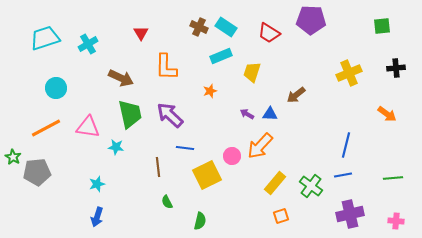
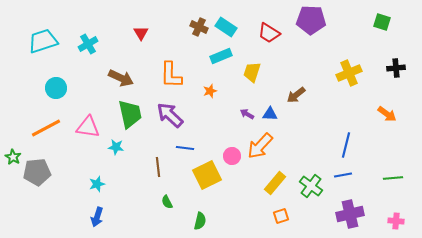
green square at (382, 26): moved 4 px up; rotated 24 degrees clockwise
cyan trapezoid at (45, 38): moved 2 px left, 3 px down
orange L-shape at (166, 67): moved 5 px right, 8 px down
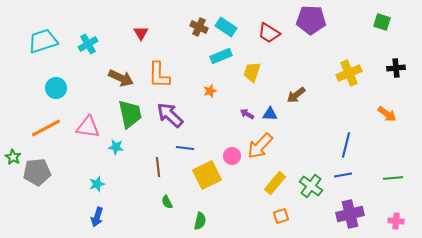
orange L-shape at (171, 75): moved 12 px left
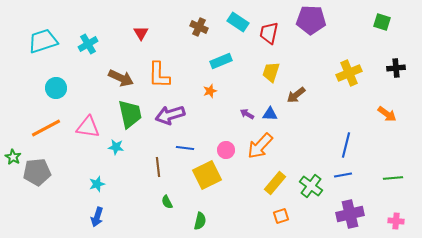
cyan rectangle at (226, 27): moved 12 px right, 5 px up
red trapezoid at (269, 33): rotated 70 degrees clockwise
cyan rectangle at (221, 56): moved 5 px down
yellow trapezoid at (252, 72): moved 19 px right
purple arrow at (170, 115): rotated 60 degrees counterclockwise
pink circle at (232, 156): moved 6 px left, 6 px up
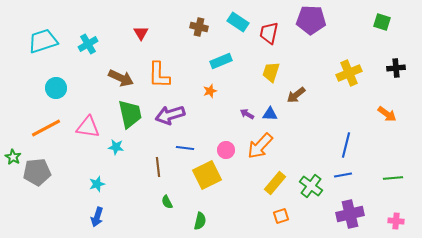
brown cross at (199, 27): rotated 12 degrees counterclockwise
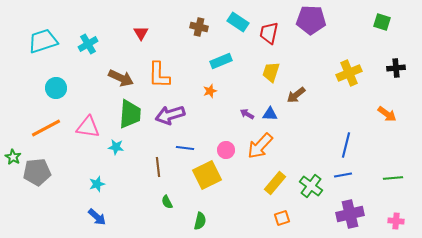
green trapezoid at (130, 114): rotated 16 degrees clockwise
orange square at (281, 216): moved 1 px right, 2 px down
blue arrow at (97, 217): rotated 66 degrees counterclockwise
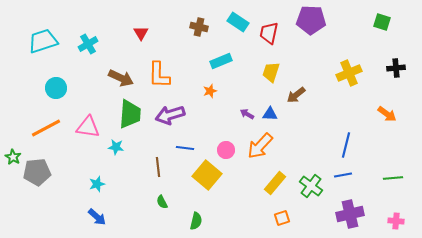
yellow square at (207, 175): rotated 24 degrees counterclockwise
green semicircle at (167, 202): moved 5 px left
green semicircle at (200, 221): moved 4 px left
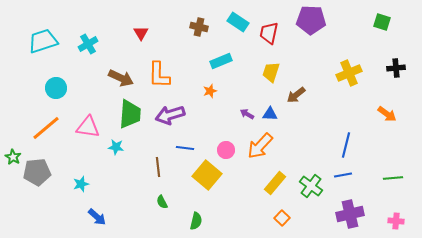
orange line at (46, 128): rotated 12 degrees counterclockwise
cyan star at (97, 184): moved 16 px left
orange square at (282, 218): rotated 28 degrees counterclockwise
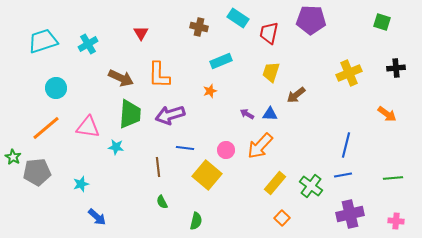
cyan rectangle at (238, 22): moved 4 px up
